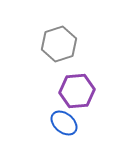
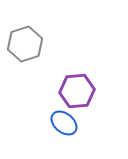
gray hexagon: moved 34 px left
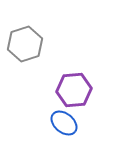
purple hexagon: moved 3 px left, 1 px up
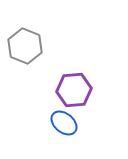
gray hexagon: moved 2 px down; rotated 20 degrees counterclockwise
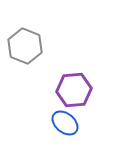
blue ellipse: moved 1 px right
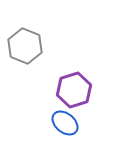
purple hexagon: rotated 12 degrees counterclockwise
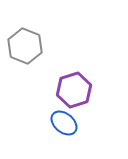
blue ellipse: moved 1 px left
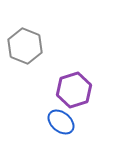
blue ellipse: moved 3 px left, 1 px up
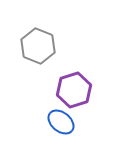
gray hexagon: moved 13 px right
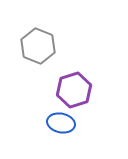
blue ellipse: moved 1 px down; rotated 28 degrees counterclockwise
